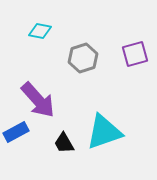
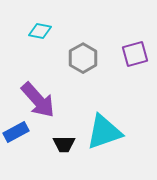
gray hexagon: rotated 12 degrees counterclockwise
black trapezoid: moved 1 px down; rotated 60 degrees counterclockwise
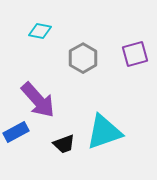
black trapezoid: rotated 20 degrees counterclockwise
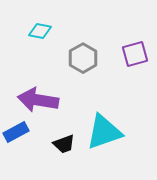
purple arrow: rotated 141 degrees clockwise
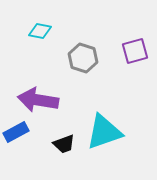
purple square: moved 3 px up
gray hexagon: rotated 12 degrees counterclockwise
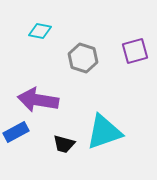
black trapezoid: rotated 35 degrees clockwise
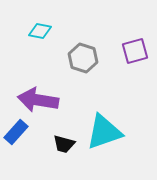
blue rectangle: rotated 20 degrees counterclockwise
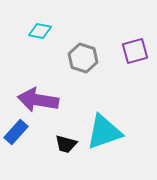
black trapezoid: moved 2 px right
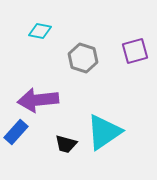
purple arrow: rotated 15 degrees counterclockwise
cyan triangle: rotated 15 degrees counterclockwise
